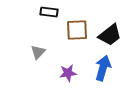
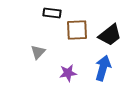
black rectangle: moved 3 px right, 1 px down
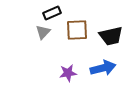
black rectangle: rotated 30 degrees counterclockwise
black trapezoid: moved 1 px right, 1 px down; rotated 25 degrees clockwise
gray triangle: moved 5 px right, 20 px up
blue arrow: rotated 60 degrees clockwise
